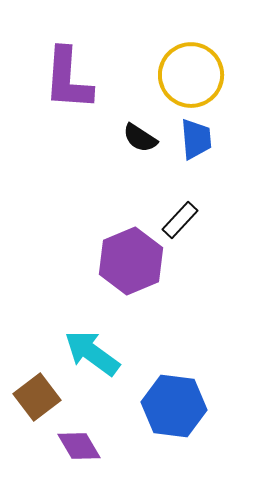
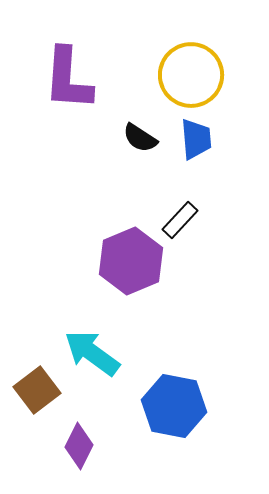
brown square: moved 7 px up
blue hexagon: rotated 4 degrees clockwise
purple diamond: rotated 57 degrees clockwise
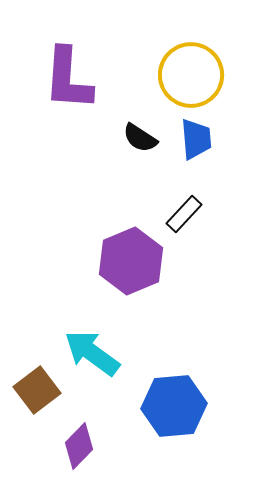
black rectangle: moved 4 px right, 6 px up
blue hexagon: rotated 16 degrees counterclockwise
purple diamond: rotated 18 degrees clockwise
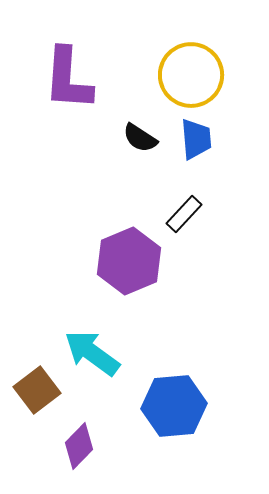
purple hexagon: moved 2 px left
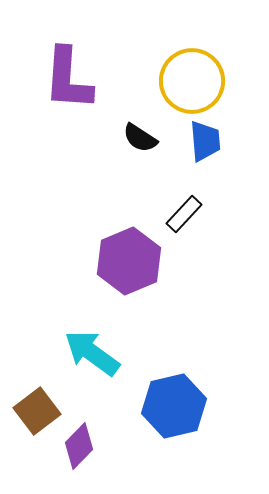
yellow circle: moved 1 px right, 6 px down
blue trapezoid: moved 9 px right, 2 px down
brown square: moved 21 px down
blue hexagon: rotated 8 degrees counterclockwise
